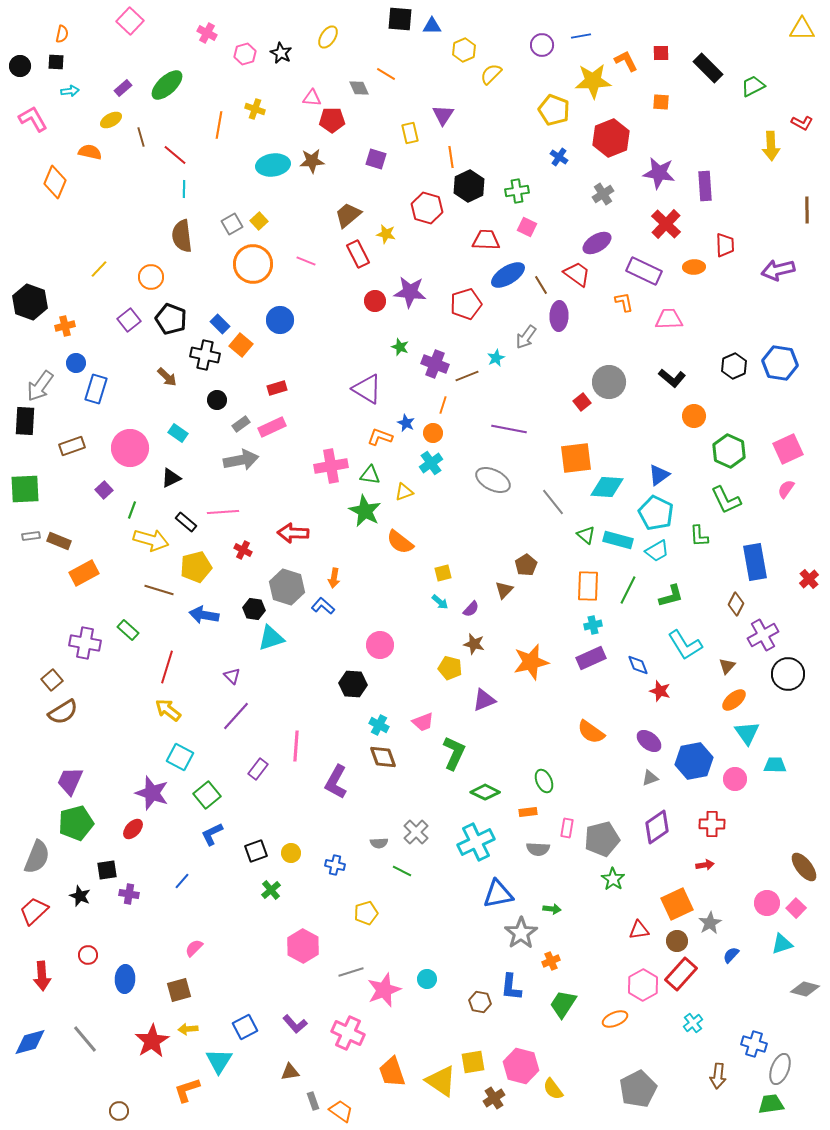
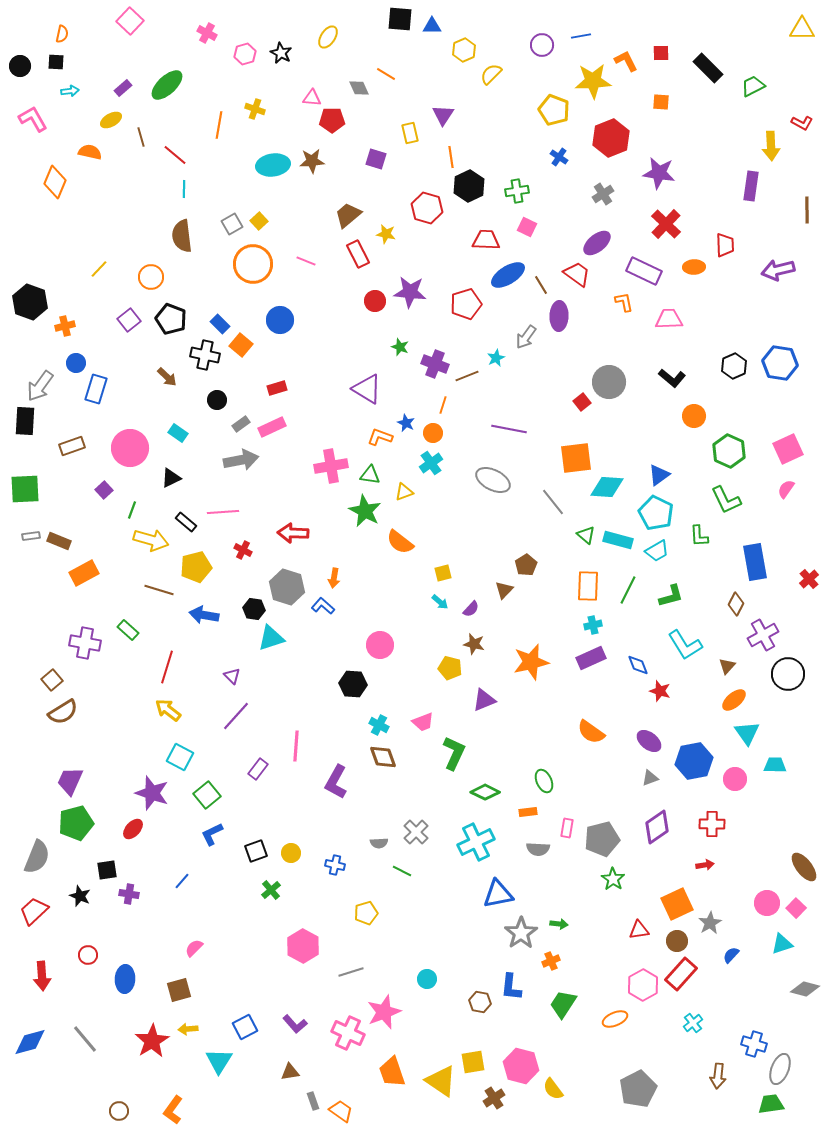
purple rectangle at (705, 186): moved 46 px right; rotated 12 degrees clockwise
purple ellipse at (597, 243): rotated 8 degrees counterclockwise
green arrow at (552, 909): moved 7 px right, 15 px down
pink star at (384, 990): moved 22 px down
orange L-shape at (187, 1090): moved 14 px left, 20 px down; rotated 36 degrees counterclockwise
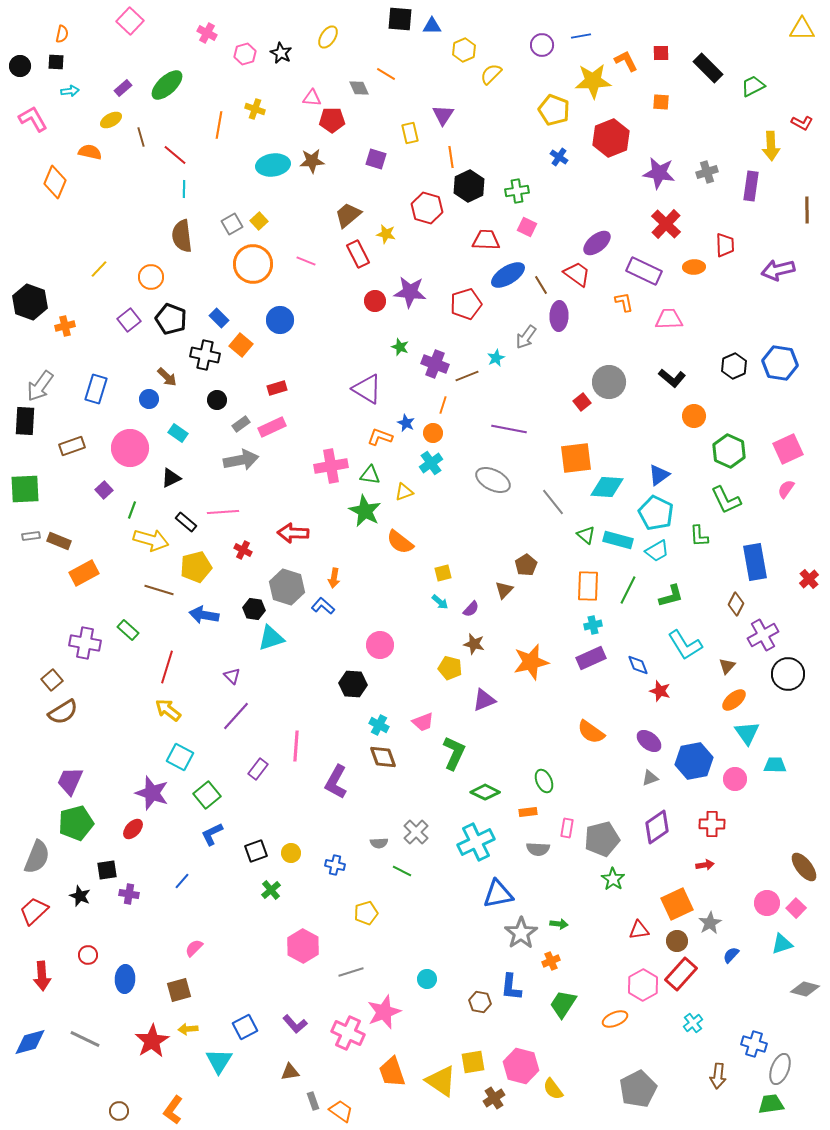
gray cross at (603, 194): moved 104 px right, 22 px up; rotated 15 degrees clockwise
blue rectangle at (220, 324): moved 1 px left, 6 px up
blue circle at (76, 363): moved 73 px right, 36 px down
gray line at (85, 1039): rotated 24 degrees counterclockwise
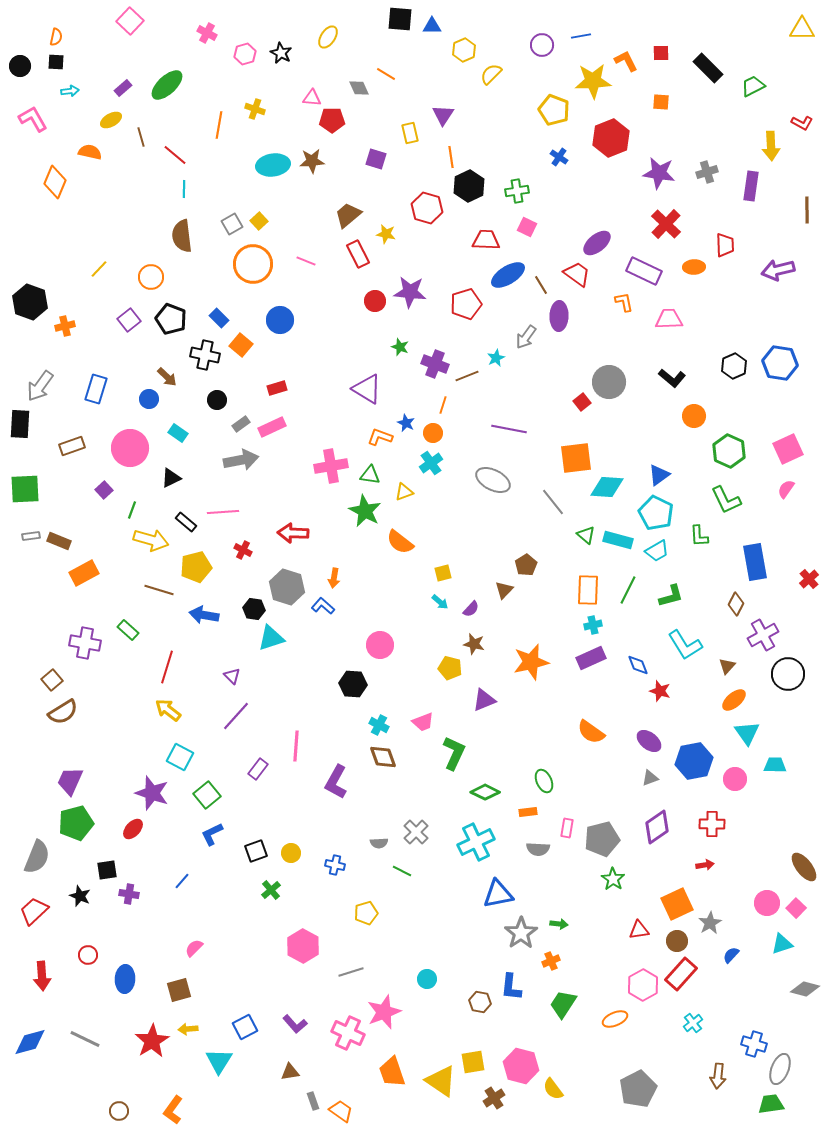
orange semicircle at (62, 34): moved 6 px left, 3 px down
black rectangle at (25, 421): moved 5 px left, 3 px down
orange rectangle at (588, 586): moved 4 px down
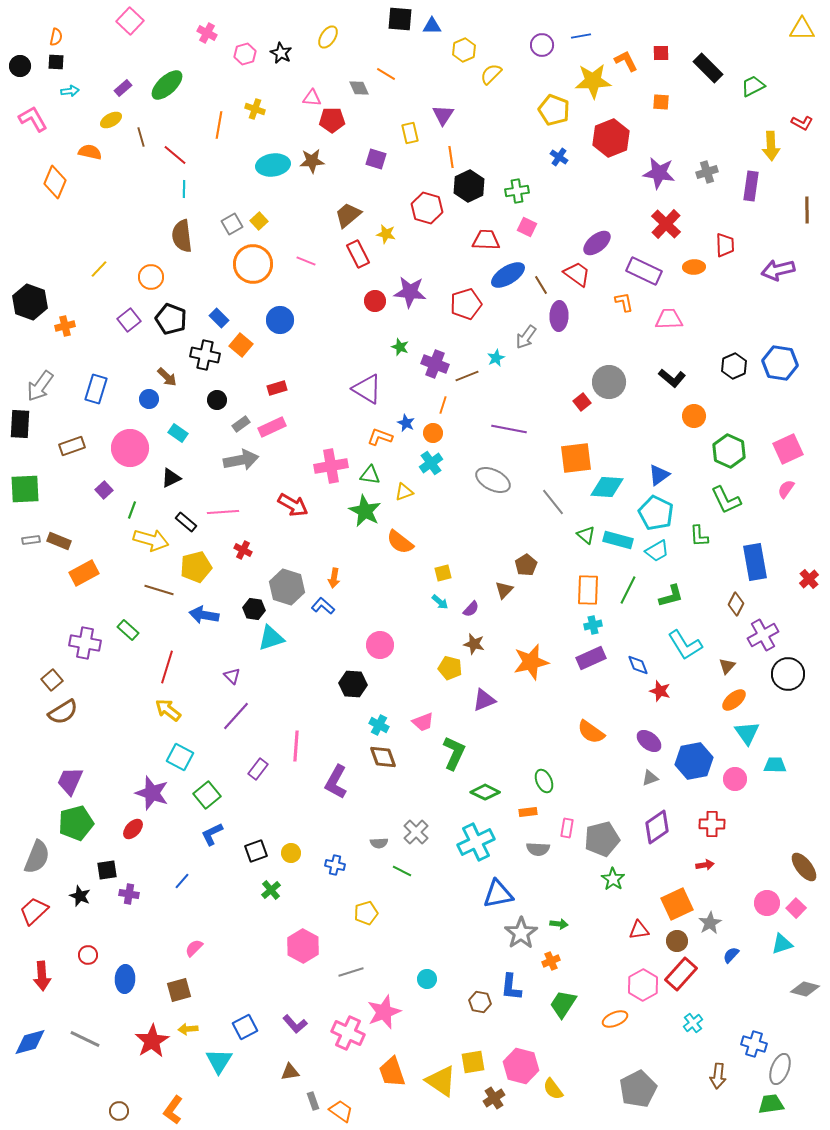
red arrow at (293, 533): moved 28 px up; rotated 152 degrees counterclockwise
gray rectangle at (31, 536): moved 4 px down
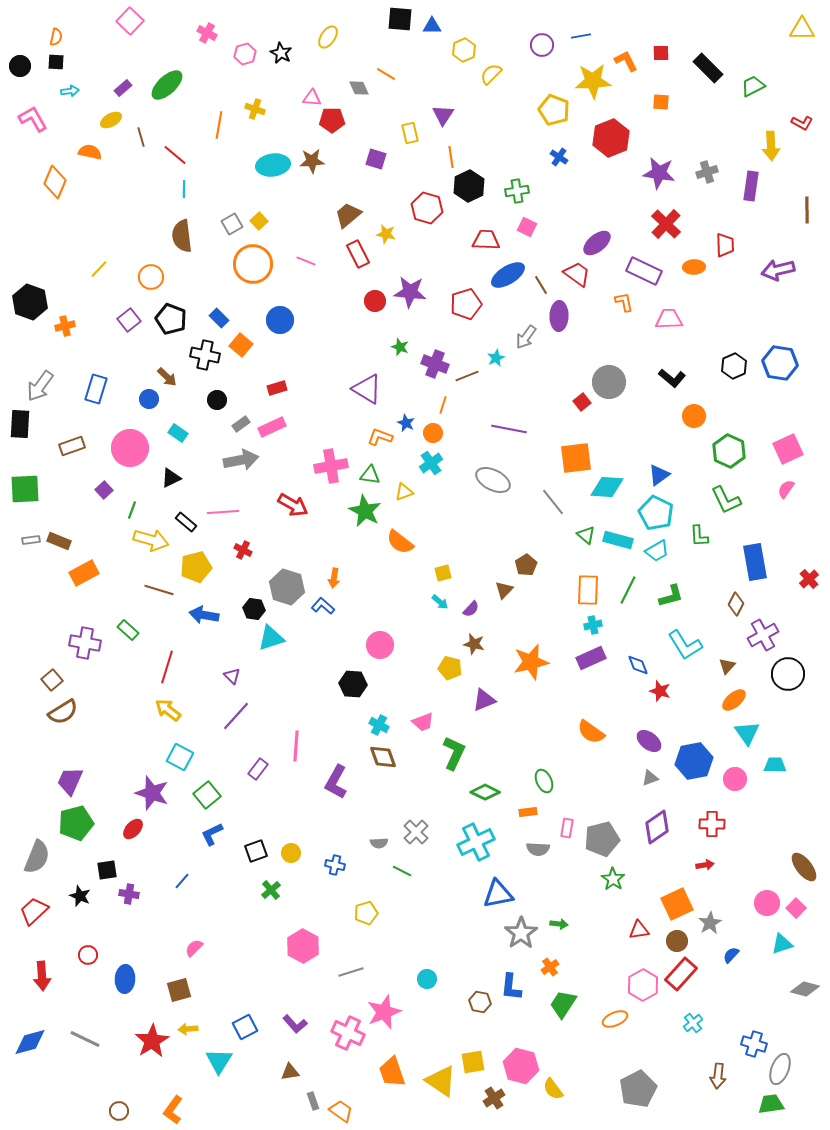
orange cross at (551, 961): moved 1 px left, 6 px down; rotated 12 degrees counterclockwise
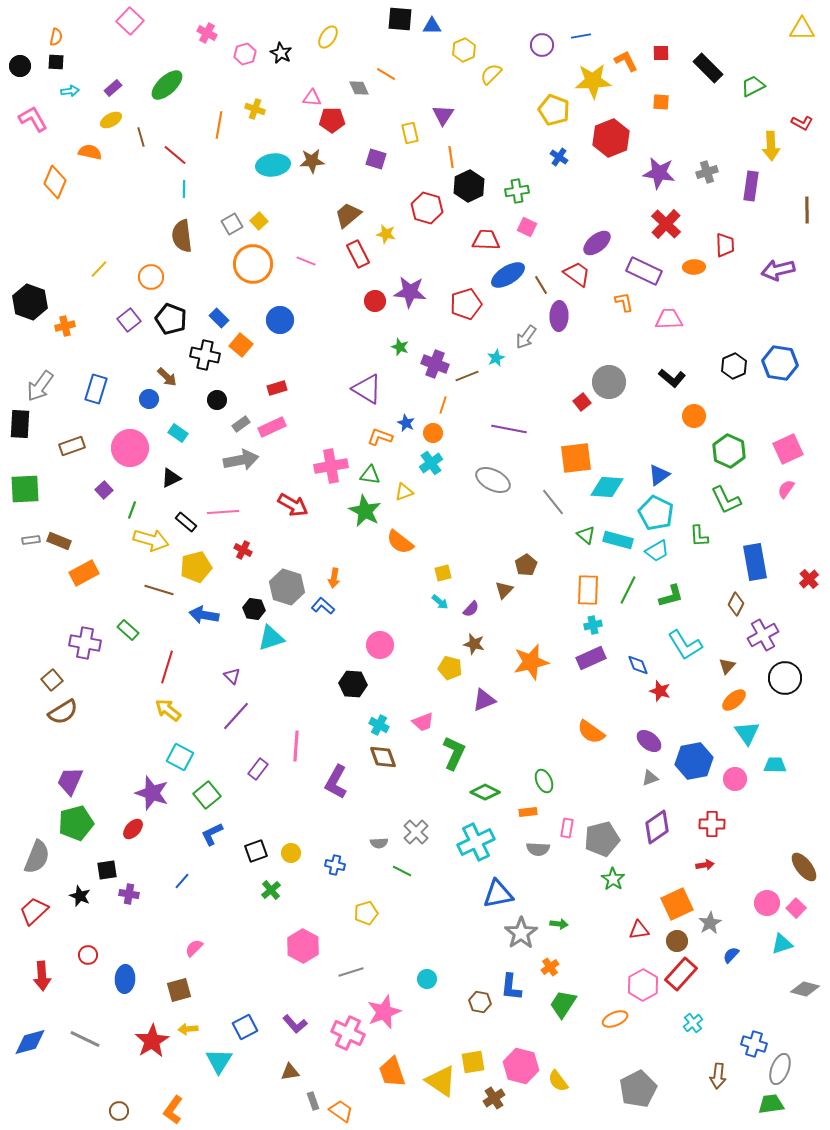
purple rectangle at (123, 88): moved 10 px left
black circle at (788, 674): moved 3 px left, 4 px down
yellow semicircle at (553, 1089): moved 5 px right, 8 px up
